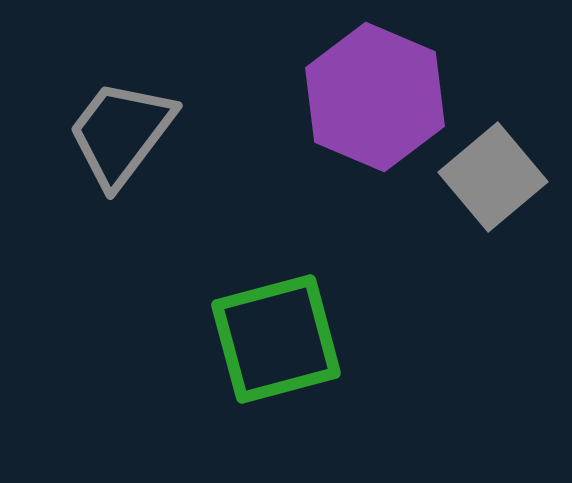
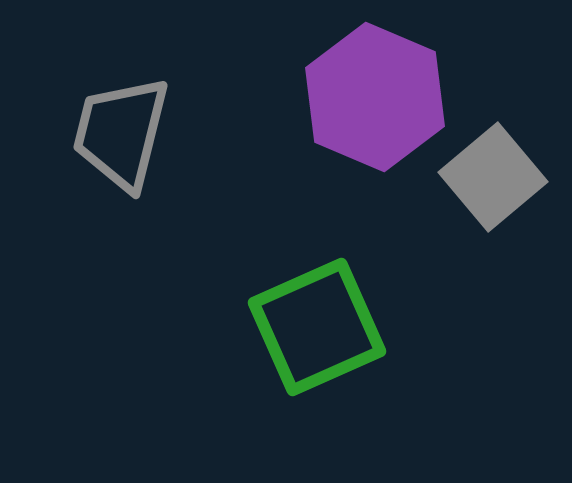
gray trapezoid: rotated 23 degrees counterclockwise
green square: moved 41 px right, 12 px up; rotated 9 degrees counterclockwise
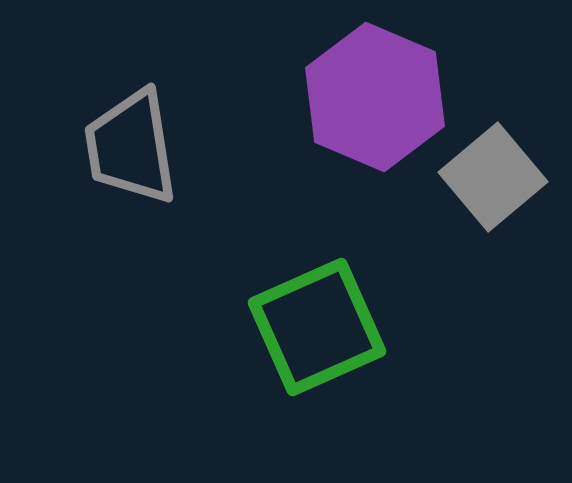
gray trapezoid: moved 10 px right, 14 px down; rotated 23 degrees counterclockwise
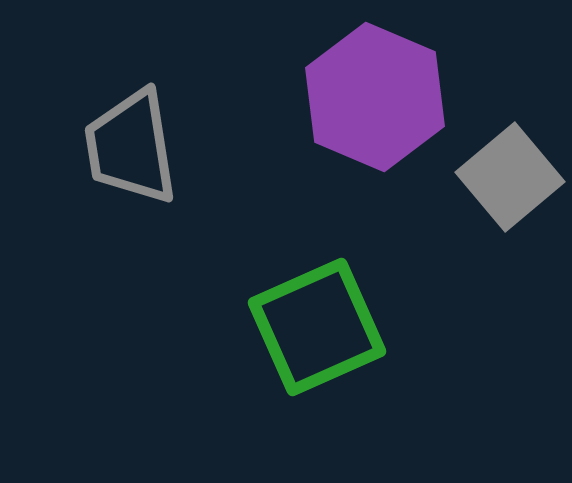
gray square: moved 17 px right
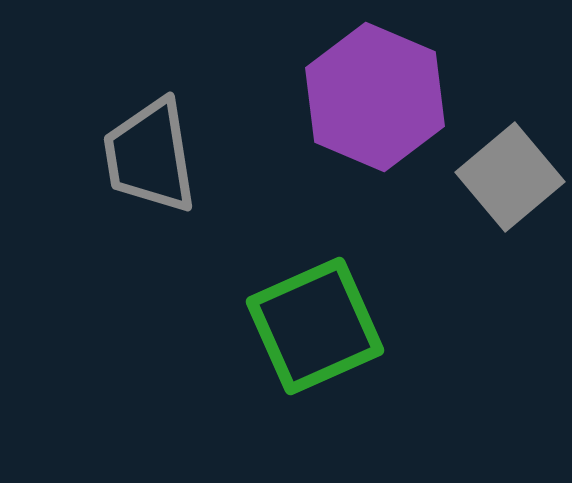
gray trapezoid: moved 19 px right, 9 px down
green square: moved 2 px left, 1 px up
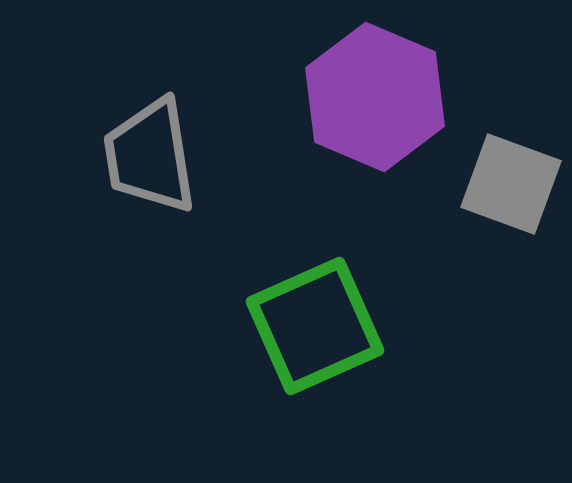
gray square: moved 1 px right, 7 px down; rotated 30 degrees counterclockwise
